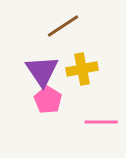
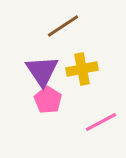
pink line: rotated 28 degrees counterclockwise
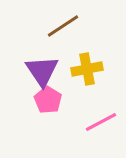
yellow cross: moved 5 px right
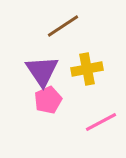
pink pentagon: rotated 16 degrees clockwise
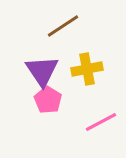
pink pentagon: rotated 16 degrees counterclockwise
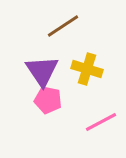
yellow cross: rotated 28 degrees clockwise
pink pentagon: rotated 20 degrees counterclockwise
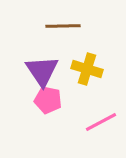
brown line: rotated 32 degrees clockwise
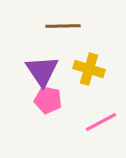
yellow cross: moved 2 px right
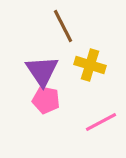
brown line: rotated 64 degrees clockwise
yellow cross: moved 1 px right, 4 px up
pink pentagon: moved 2 px left
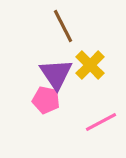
yellow cross: rotated 28 degrees clockwise
purple triangle: moved 14 px right, 3 px down
